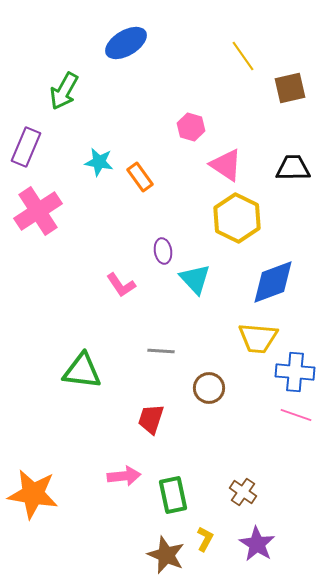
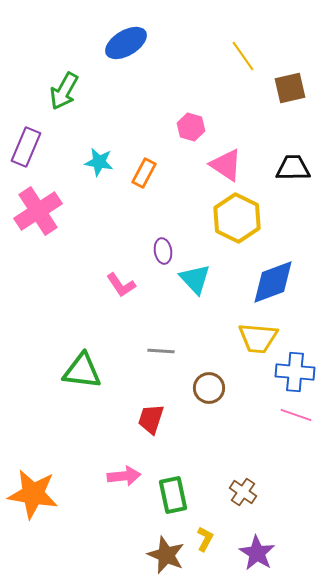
orange rectangle: moved 4 px right, 4 px up; rotated 64 degrees clockwise
purple star: moved 9 px down
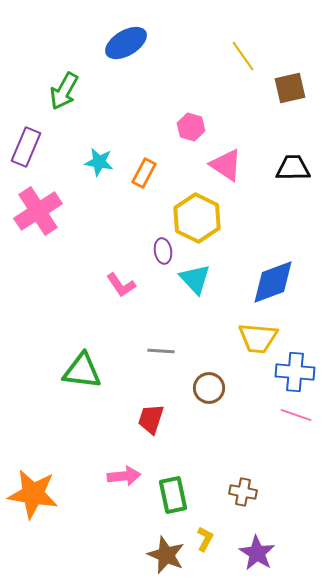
yellow hexagon: moved 40 px left
brown cross: rotated 24 degrees counterclockwise
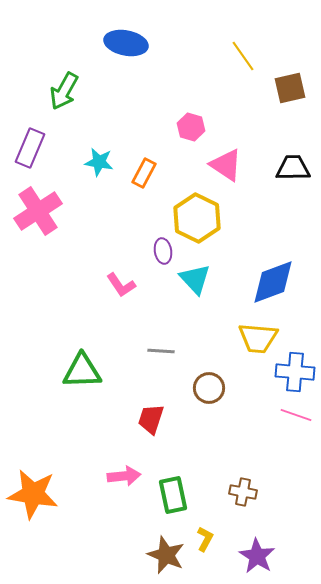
blue ellipse: rotated 42 degrees clockwise
purple rectangle: moved 4 px right, 1 px down
green triangle: rotated 9 degrees counterclockwise
purple star: moved 3 px down
